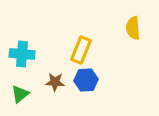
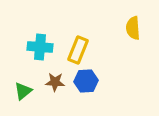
yellow rectangle: moved 3 px left
cyan cross: moved 18 px right, 7 px up
blue hexagon: moved 1 px down
green triangle: moved 3 px right, 3 px up
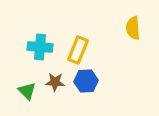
green triangle: moved 4 px right; rotated 36 degrees counterclockwise
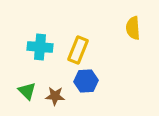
brown star: moved 14 px down
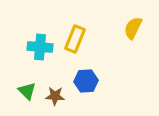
yellow semicircle: rotated 30 degrees clockwise
yellow rectangle: moved 3 px left, 11 px up
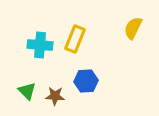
cyan cross: moved 2 px up
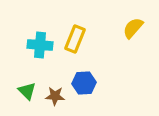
yellow semicircle: rotated 15 degrees clockwise
blue hexagon: moved 2 px left, 2 px down
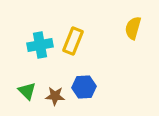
yellow semicircle: rotated 25 degrees counterclockwise
yellow rectangle: moved 2 px left, 2 px down
cyan cross: rotated 15 degrees counterclockwise
blue hexagon: moved 4 px down
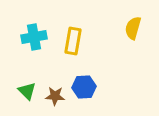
yellow rectangle: rotated 12 degrees counterclockwise
cyan cross: moved 6 px left, 8 px up
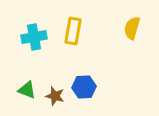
yellow semicircle: moved 1 px left
yellow rectangle: moved 10 px up
green triangle: moved 1 px up; rotated 24 degrees counterclockwise
brown star: rotated 12 degrees clockwise
